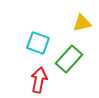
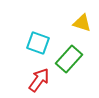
yellow triangle: rotated 30 degrees clockwise
red arrow: rotated 25 degrees clockwise
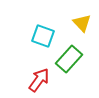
yellow triangle: rotated 30 degrees clockwise
cyan square: moved 5 px right, 7 px up
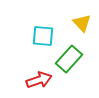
cyan square: rotated 15 degrees counterclockwise
red arrow: rotated 35 degrees clockwise
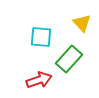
cyan square: moved 2 px left, 1 px down
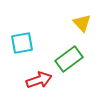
cyan square: moved 19 px left, 6 px down; rotated 15 degrees counterclockwise
green rectangle: rotated 12 degrees clockwise
